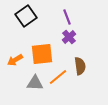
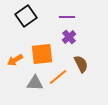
purple line: rotated 70 degrees counterclockwise
brown semicircle: moved 1 px right, 2 px up; rotated 18 degrees counterclockwise
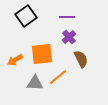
brown semicircle: moved 5 px up
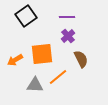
purple cross: moved 1 px left, 1 px up
gray triangle: moved 2 px down
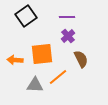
orange arrow: rotated 35 degrees clockwise
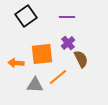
purple cross: moved 7 px down
orange arrow: moved 1 px right, 3 px down
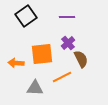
orange line: moved 4 px right; rotated 12 degrees clockwise
gray triangle: moved 3 px down
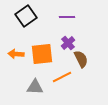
orange arrow: moved 9 px up
gray triangle: moved 1 px up
